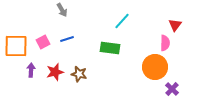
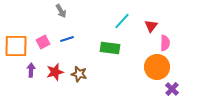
gray arrow: moved 1 px left, 1 px down
red triangle: moved 24 px left, 1 px down
orange circle: moved 2 px right
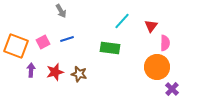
orange square: rotated 20 degrees clockwise
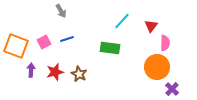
pink square: moved 1 px right
brown star: rotated 14 degrees clockwise
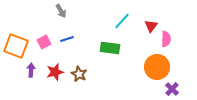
pink semicircle: moved 1 px right, 4 px up
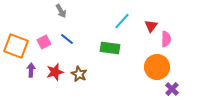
blue line: rotated 56 degrees clockwise
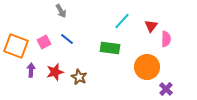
orange circle: moved 10 px left
brown star: moved 3 px down
purple cross: moved 6 px left
